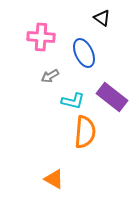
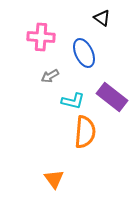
orange triangle: rotated 25 degrees clockwise
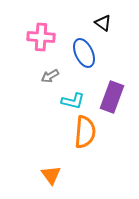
black triangle: moved 1 px right, 5 px down
purple rectangle: rotated 72 degrees clockwise
orange triangle: moved 3 px left, 4 px up
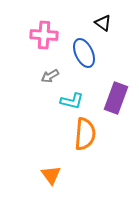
pink cross: moved 3 px right, 2 px up
purple rectangle: moved 4 px right, 1 px down
cyan L-shape: moved 1 px left
orange semicircle: moved 2 px down
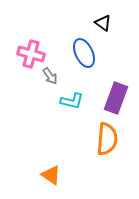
pink cross: moved 13 px left, 19 px down; rotated 12 degrees clockwise
gray arrow: rotated 96 degrees counterclockwise
orange semicircle: moved 22 px right, 5 px down
orange triangle: rotated 20 degrees counterclockwise
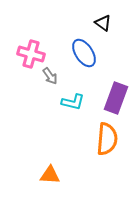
blue ellipse: rotated 8 degrees counterclockwise
cyan L-shape: moved 1 px right, 1 px down
orange triangle: moved 1 px left; rotated 30 degrees counterclockwise
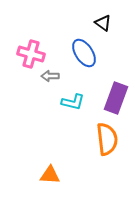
gray arrow: rotated 126 degrees clockwise
orange semicircle: rotated 12 degrees counterclockwise
